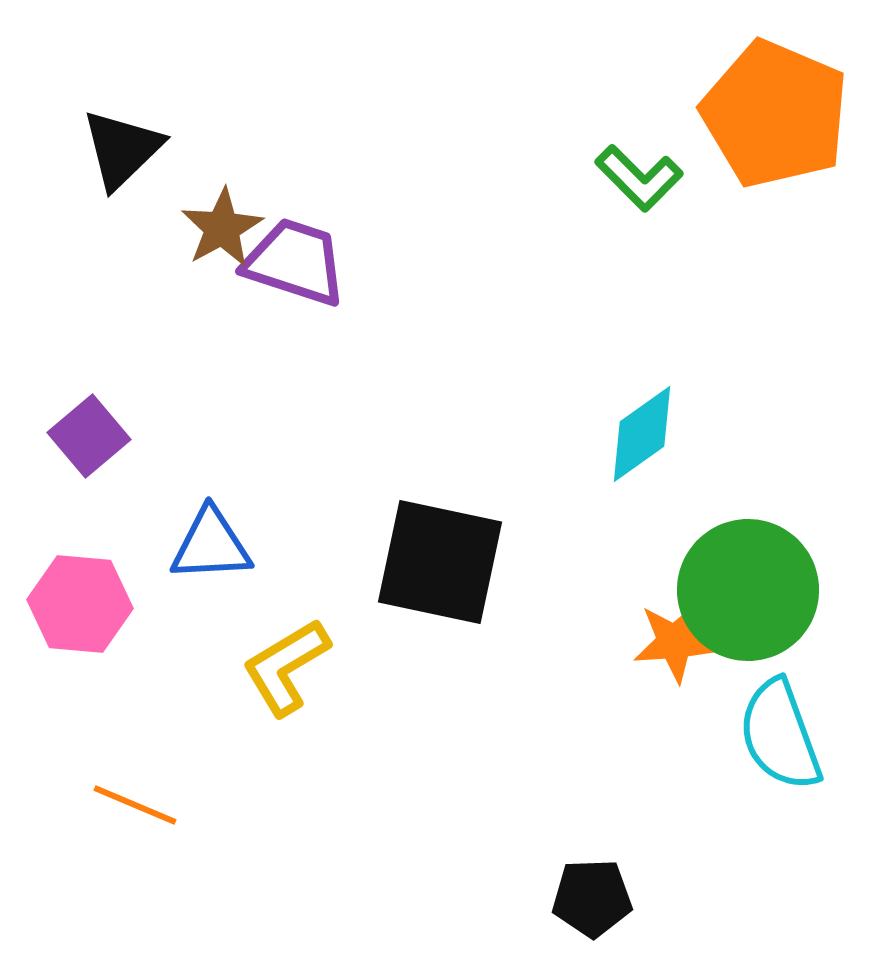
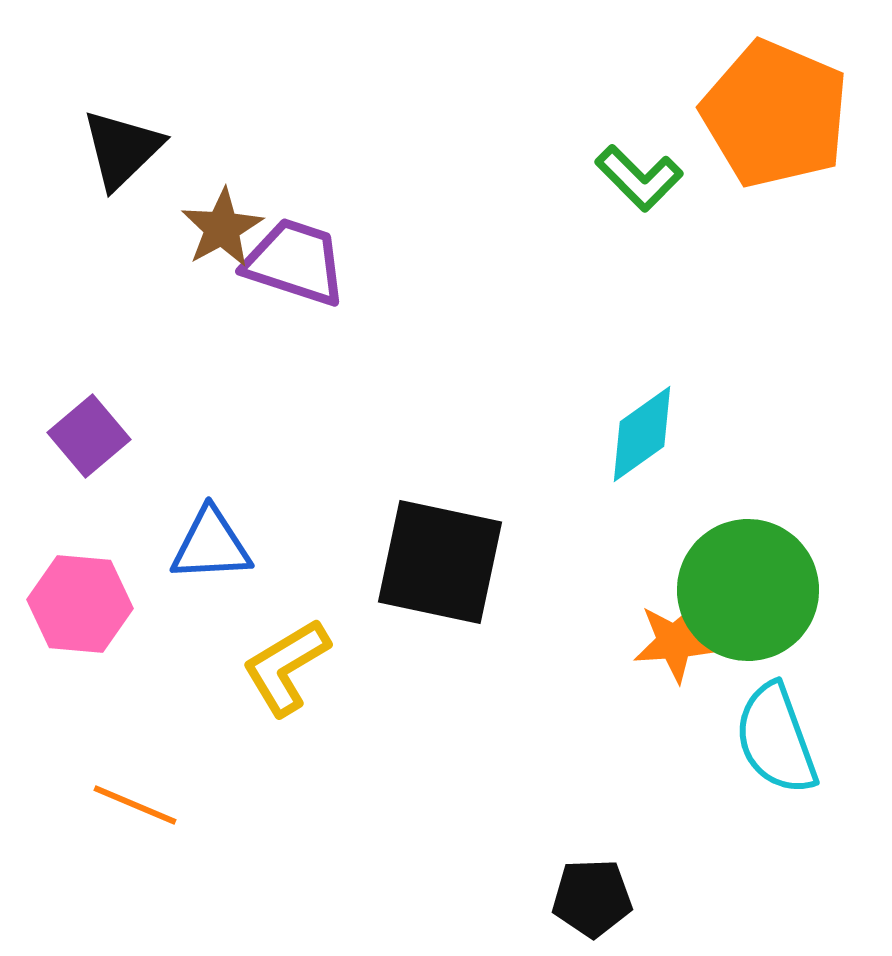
cyan semicircle: moved 4 px left, 4 px down
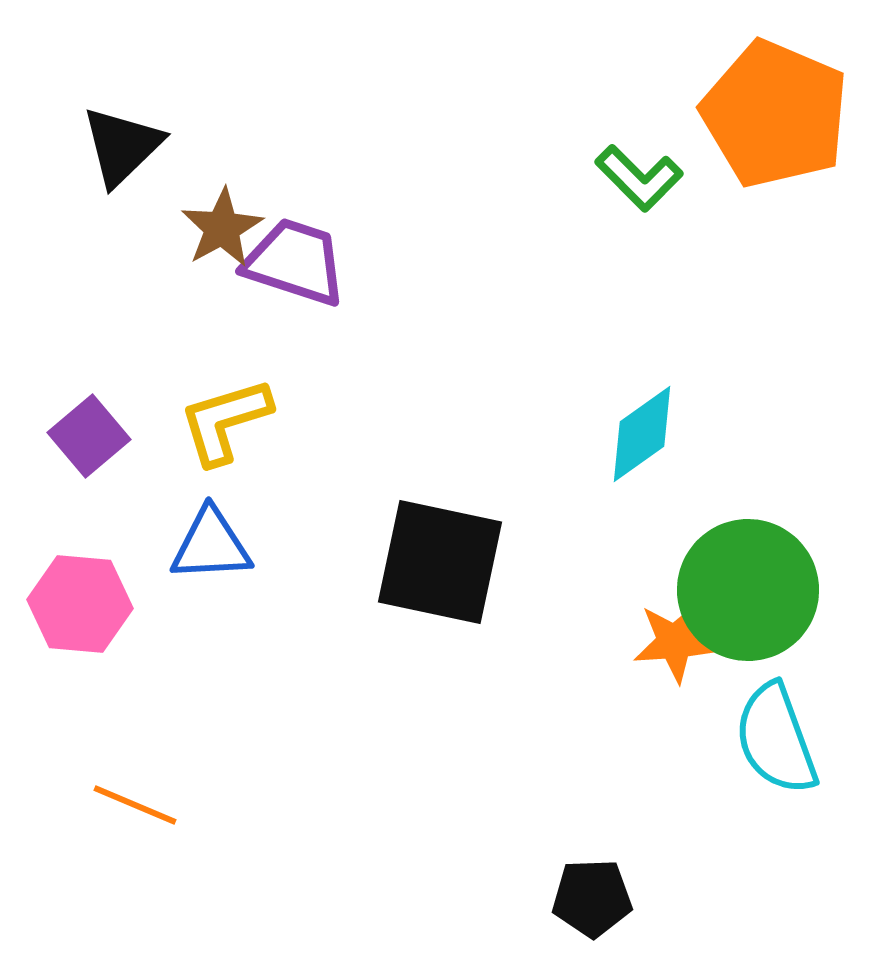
black triangle: moved 3 px up
yellow L-shape: moved 61 px left, 246 px up; rotated 14 degrees clockwise
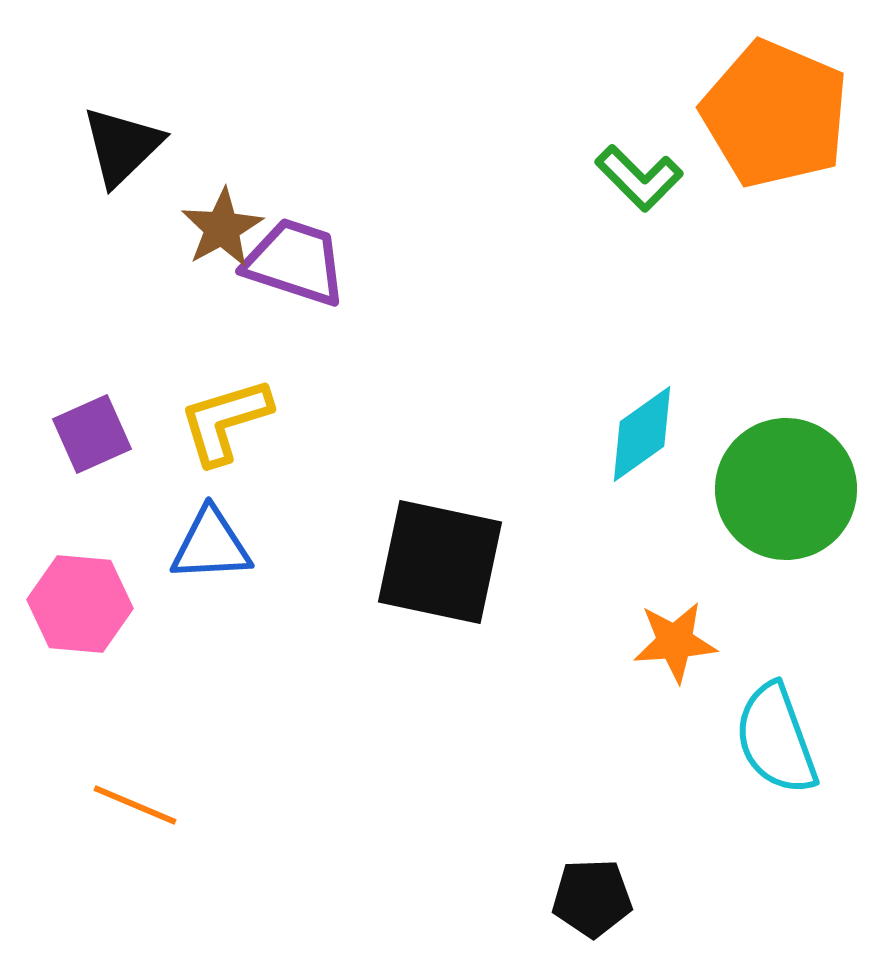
purple square: moved 3 px right, 2 px up; rotated 16 degrees clockwise
green circle: moved 38 px right, 101 px up
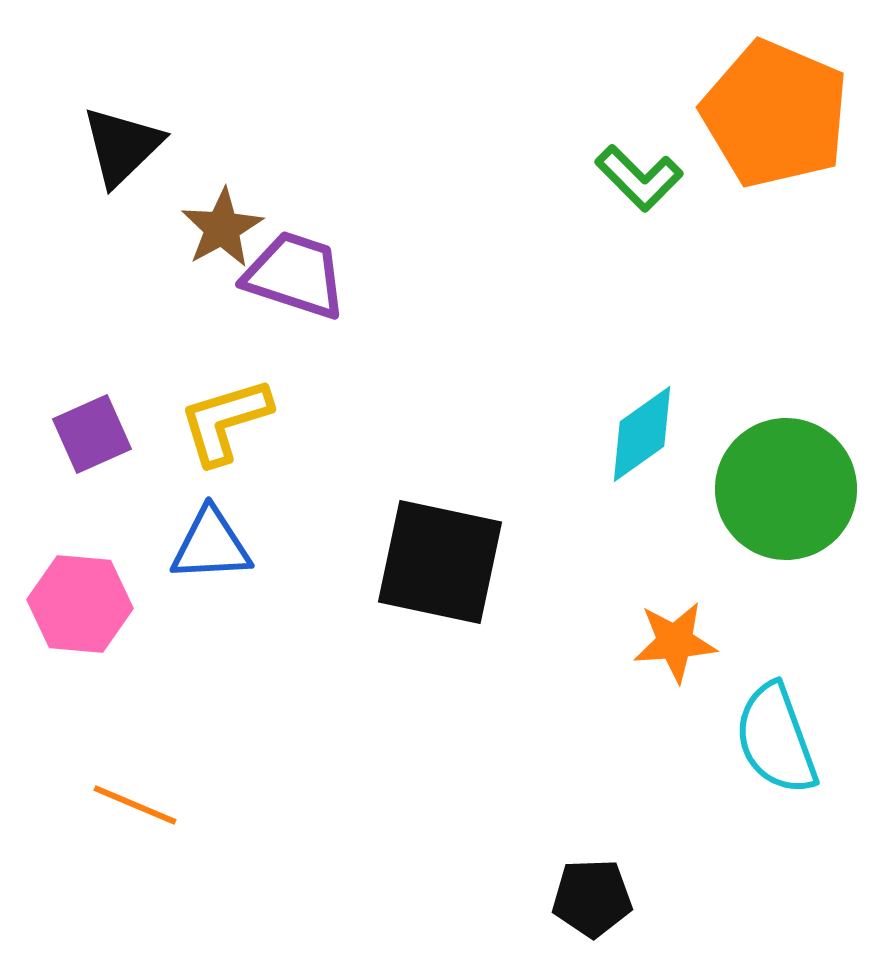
purple trapezoid: moved 13 px down
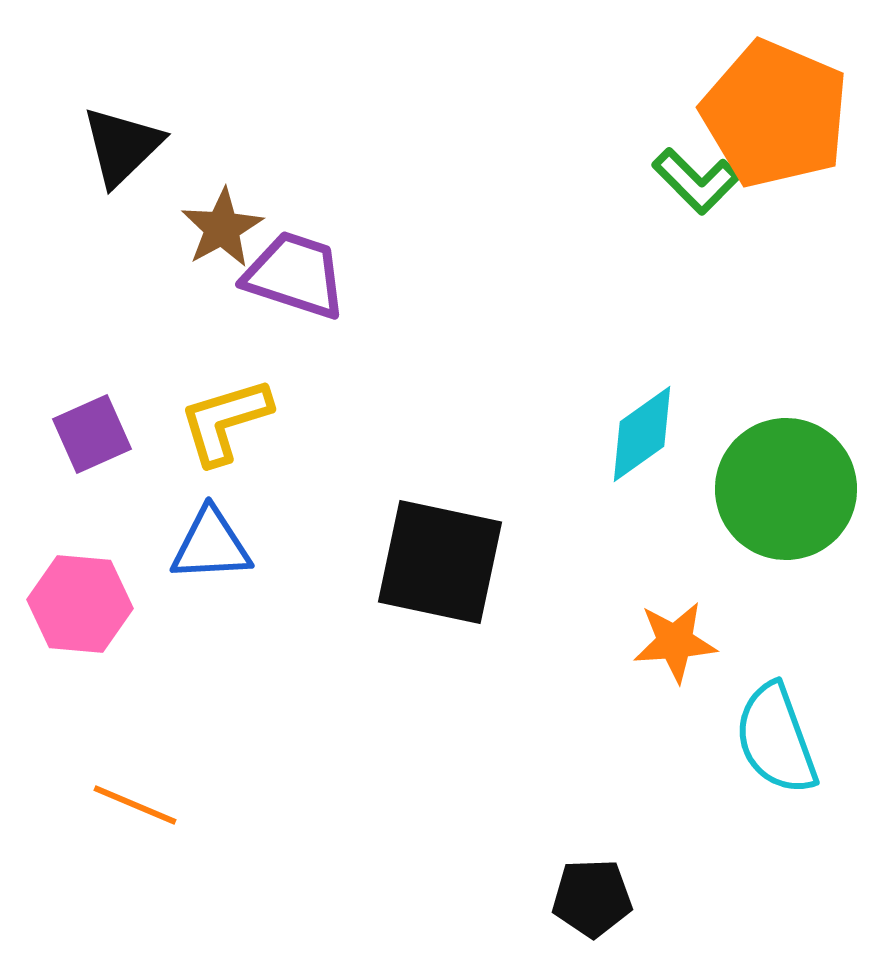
green L-shape: moved 57 px right, 3 px down
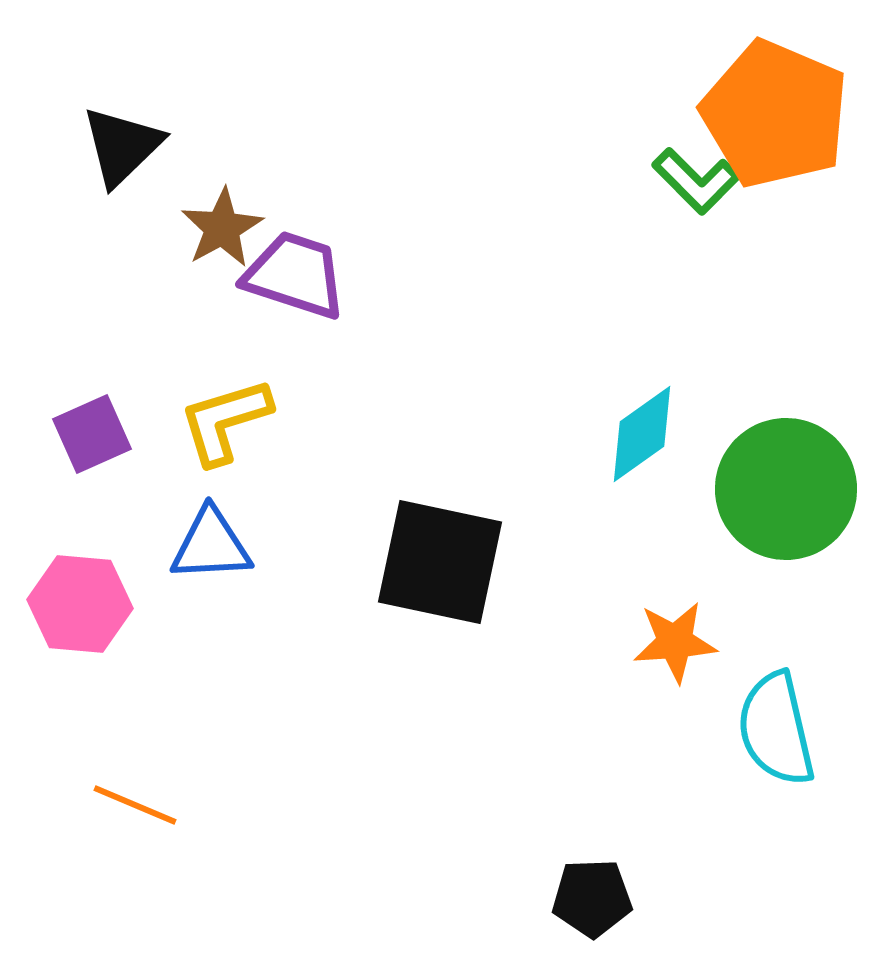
cyan semicircle: moved 10 px up; rotated 7 degrees clockwise
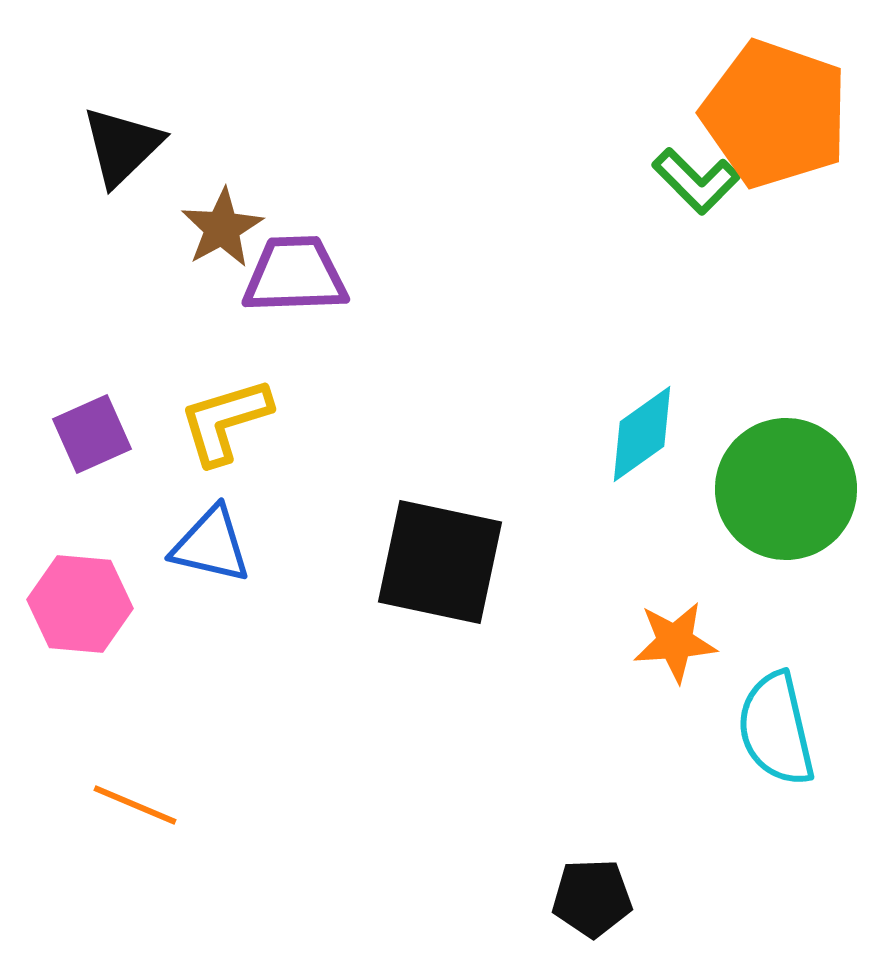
orange pentagon: rotated 4 degrees counterclockwise
purple trapezoid: rotated 20 degrees counterclockwise
blue triangle: rotated 16 degrees clockwise
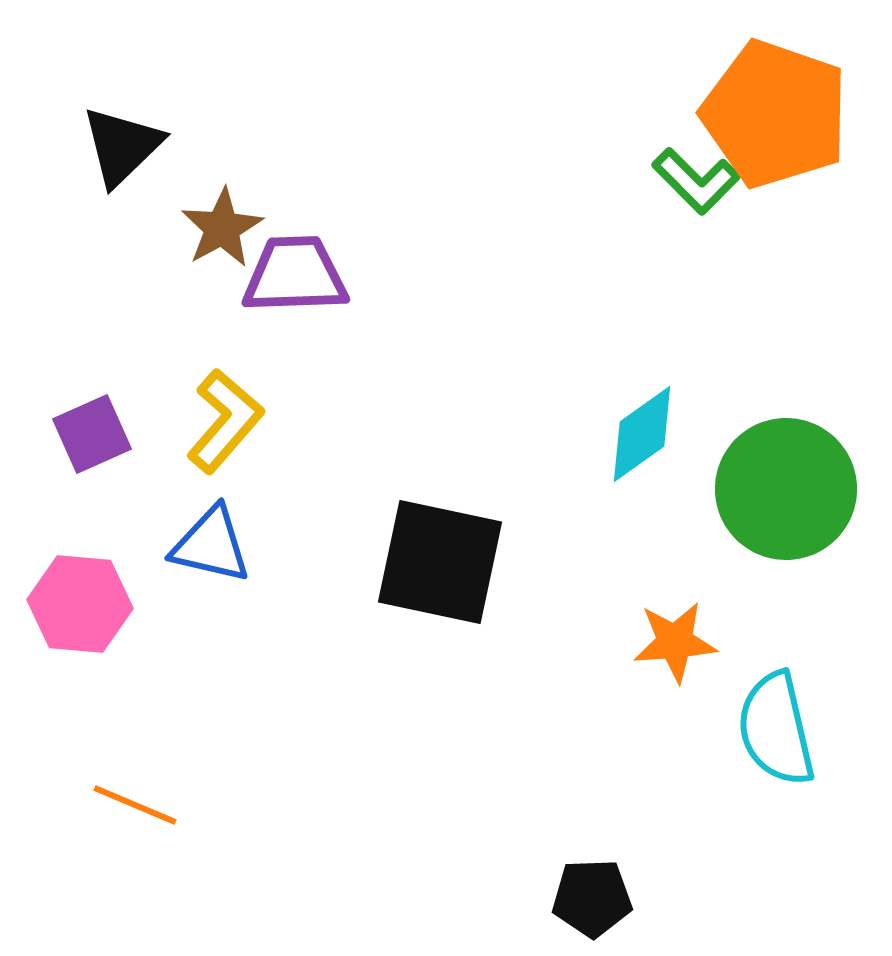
yellow L-shape: rotated 148 degrees clockwise
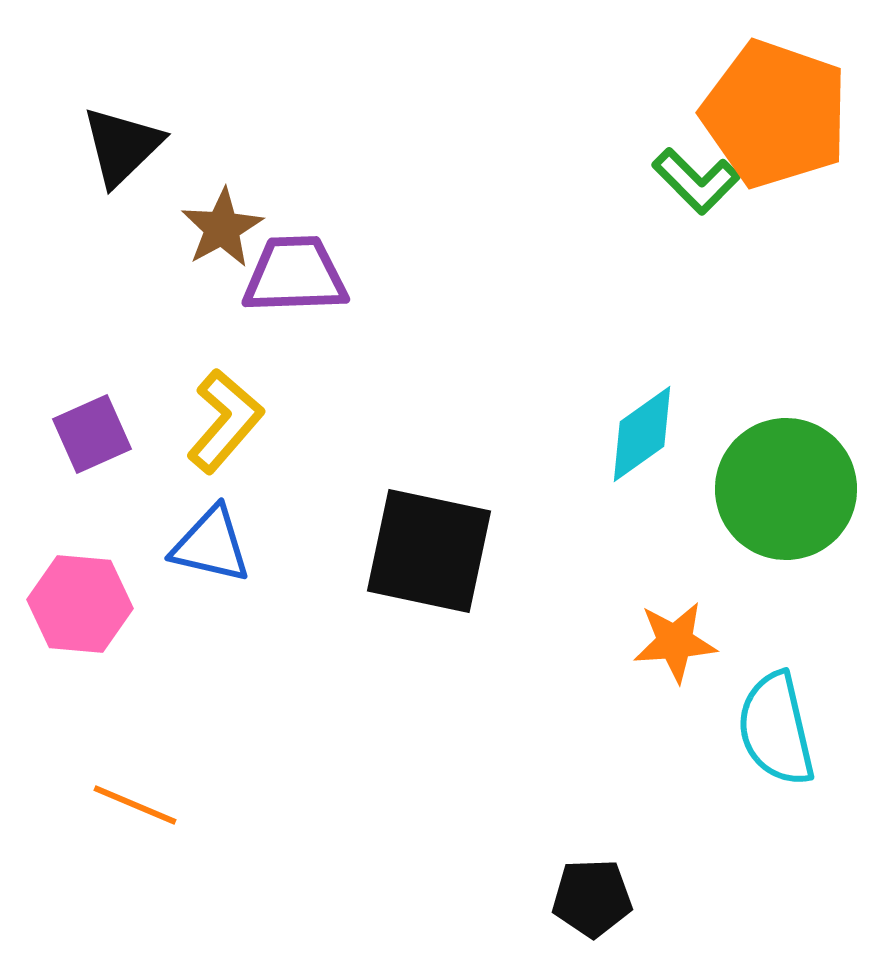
black square: moved 11 px left, 11 px up
